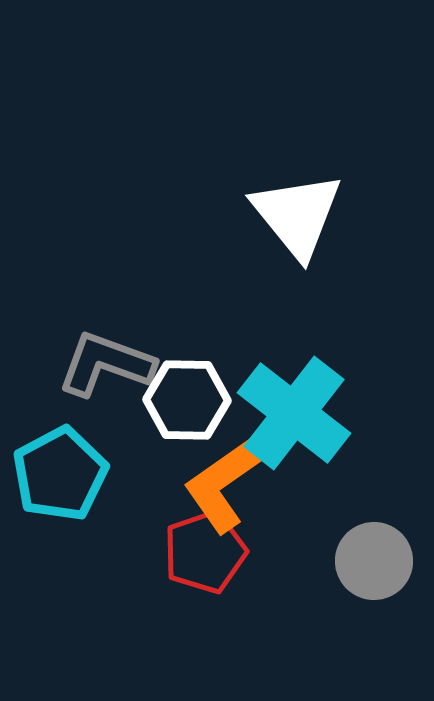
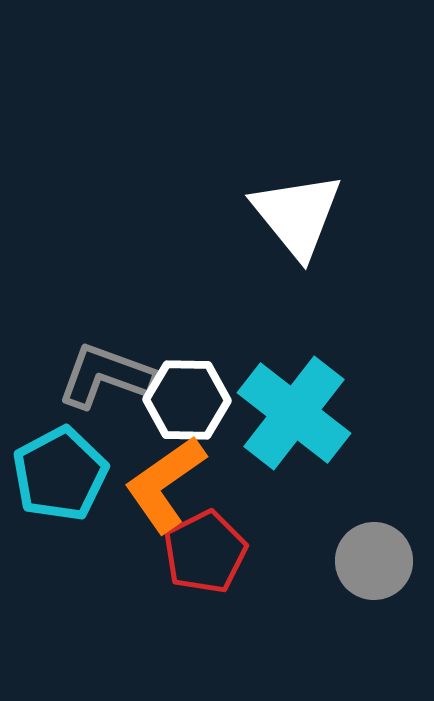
gray L-shape: moved 12 px down
orange L-shape: moved 59 px left
red pentagon: rotated 8 degrees counterclockwise
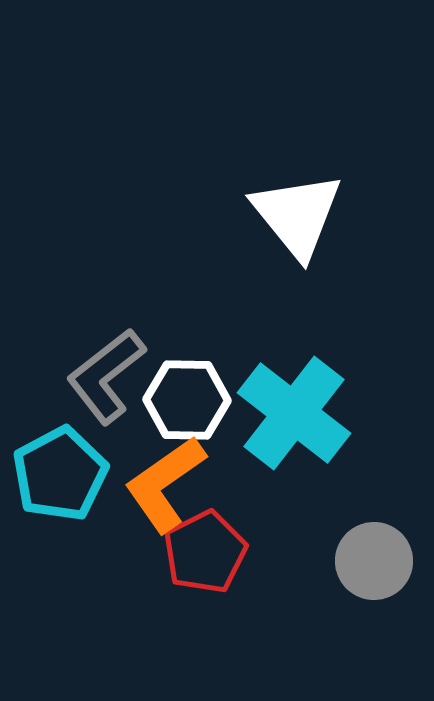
gray L-shape: rotated 58 degrees counterclockwise
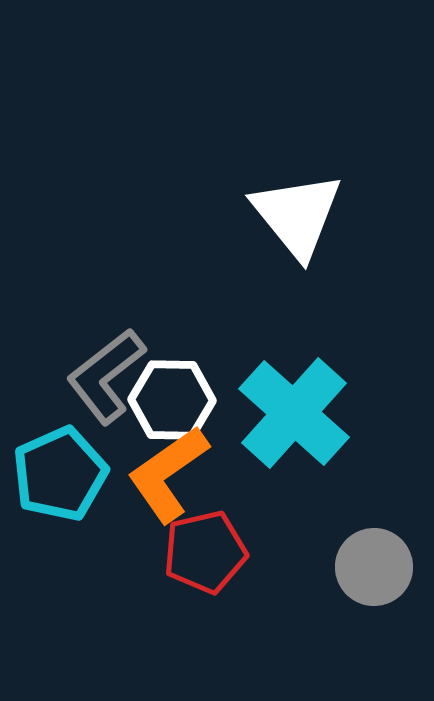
white hexagon: moved 15 px left
cyan cross: rotated 4 degrees clockwise
cyan pentagon: rotated 4 degrees clockwise
orange L-shape: moved 3 px right, 10 px up
red pentagon: rotated 14 degrees clockwise
gray circle: moved 6 px down
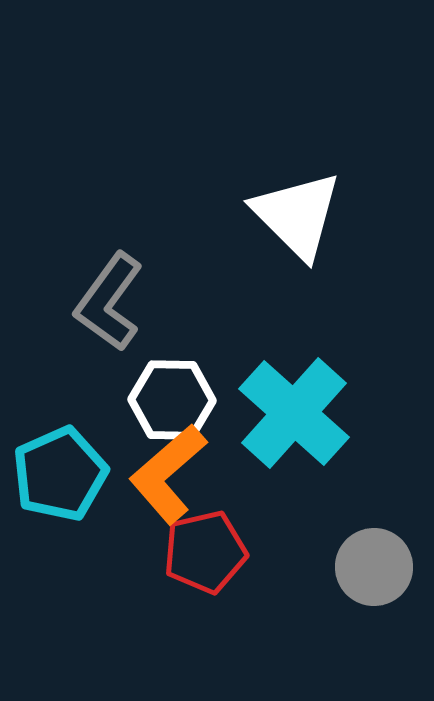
white triangle: rotated 6 degrees counterclockwise
gray L-shape: moved 3 px right, 74 px up; rotated 16 degrees counterclockwise
orange L-shape: rotated 6 degrees counterclockwise
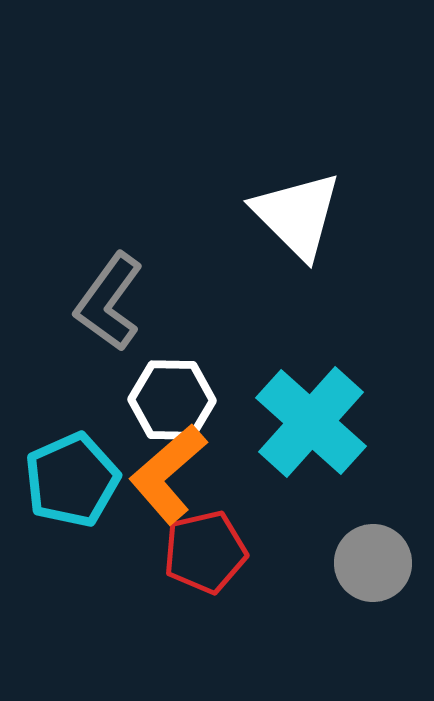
cyan cross: moved 17 px right, 9 px down
cyan pentagon: moved 12 px right, 6 px down
gray circle: moved 1 px left, 4 px up
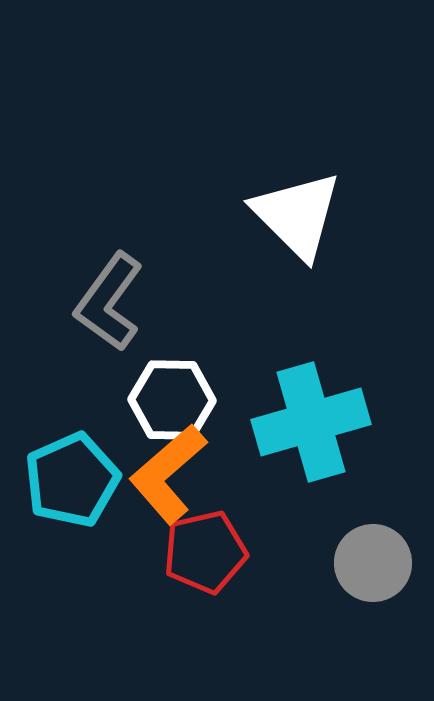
cyan cross: rotated 32 degrees clockwise
